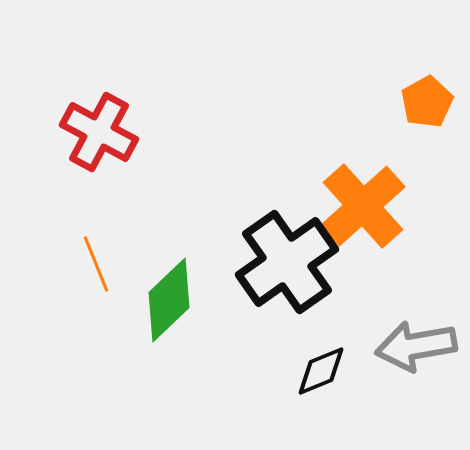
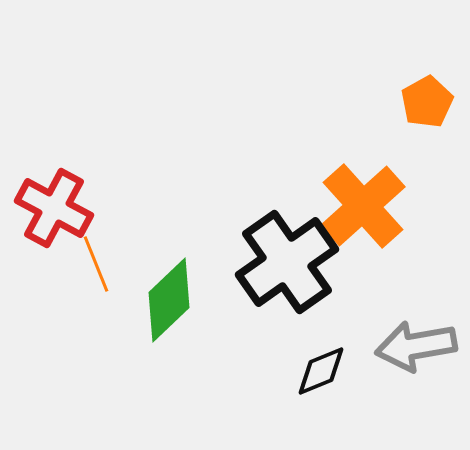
red cross: moved 45 px left, 76 px down
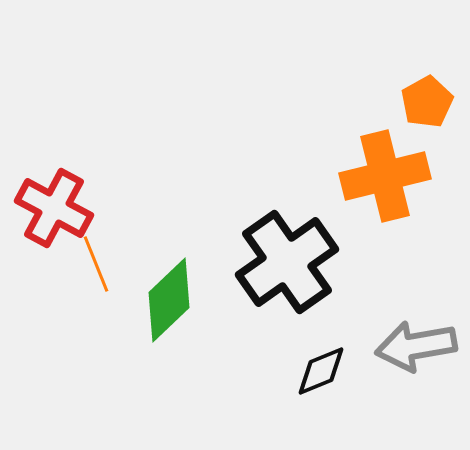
orange cross: moved 22 px right, 30 px up; rotated 28 degrees clockwise
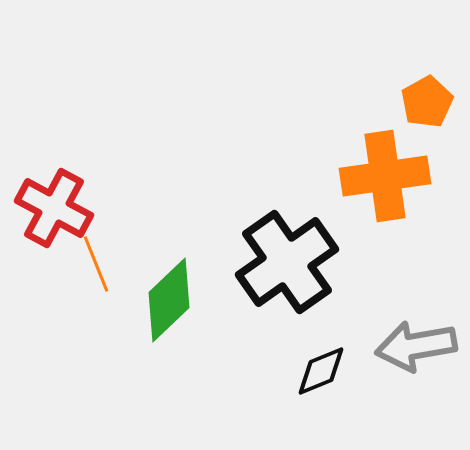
orange cross: rotated 6 degrees clockwise
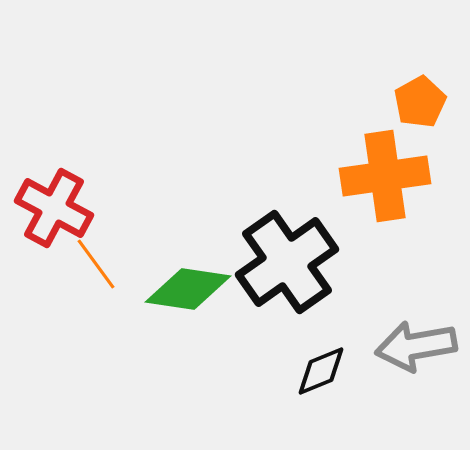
orange pentagon: moved 7 px left
orange line: rotated 14 degrees counterclockwise
green diamond: moved 19 px right, 11 px up; rotated 52 degrees clockwise
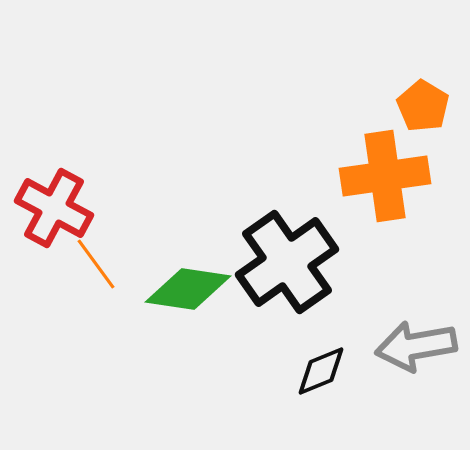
orange pentagon: moved 3 px right, 4 px down; rotated 12 degrees counterclockwise
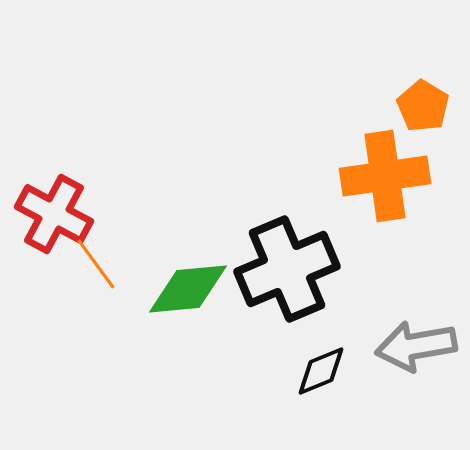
red cross: moved 6 px down
black cross: moved 7 px down; rotated 12 degrees clockwise
green diamond: rotated 14 degrees counterclockwise
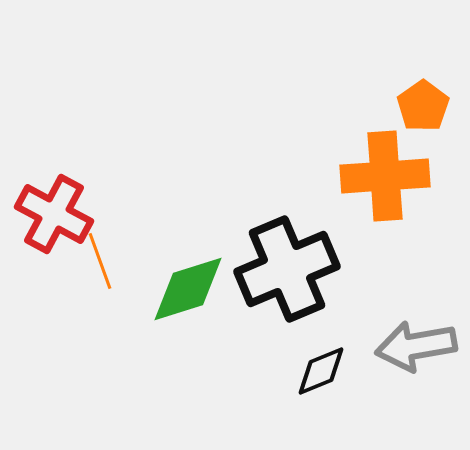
orange pentagon: rotated 6 degrees clockwise
orange cross: rotated 4 degrees clockwise
orange line: moved 4 px right, 3 px up; rotated 16 degrees clockwise
green diamond: rotated 12 degrees counterclockwise
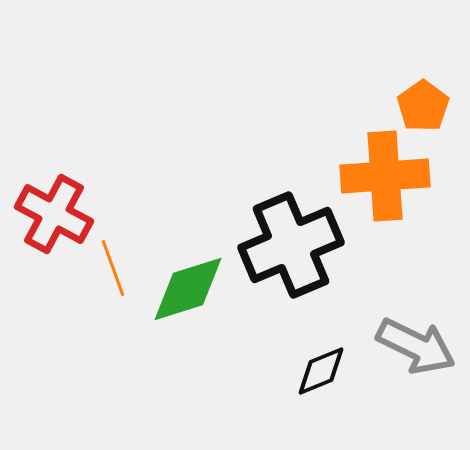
orange line: moved 13 px right, 7 px down
black cross: moved 4 px right, 24 px up
gray arrow: rotated 144 degrees counterclockwise
